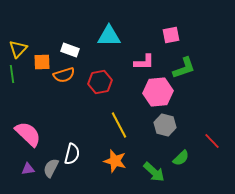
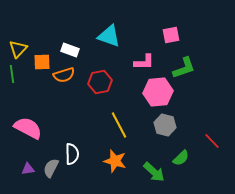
cyan triangle: rotated 20 degrees clockwise
pink semicircle: moved 6 px up; rotated 16 degrees counterclockwise
white semicircle: rotated 15 degrees counterclockwise
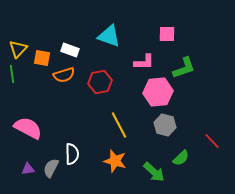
pink square: moved 4 px left, 1 px up; rotated 12 degrees clockwise
orange square: moved 4 px up; rotated 12 degrees clockwise
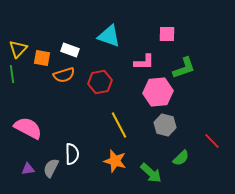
green arrow: moved 3 px left, 1 px down
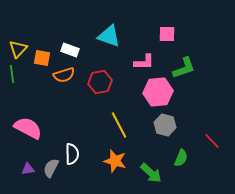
green semicircle: rotated 24 degrees counterclockwise
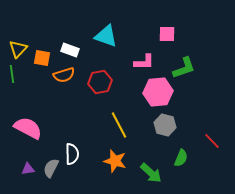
cyan triangle: moved 3 px left
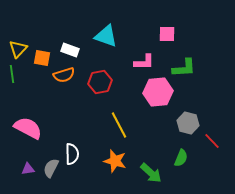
green L-shape: rotated 15 degrees clockwise
gray hexagon: moved 23 px right, 2 px up
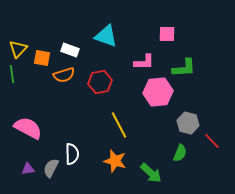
green semicircle: moved 1 px left, 5 px up
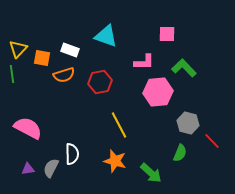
green L-shape: rotated 130 degrees counterclockwise
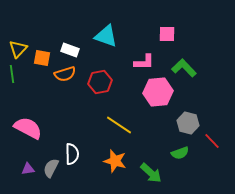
orange semicircle: moved 1 px right, 1 px up
yellow line: rotated 28 degrees counterclockwise
green semicircle: rotated 48 degrees clockwise
